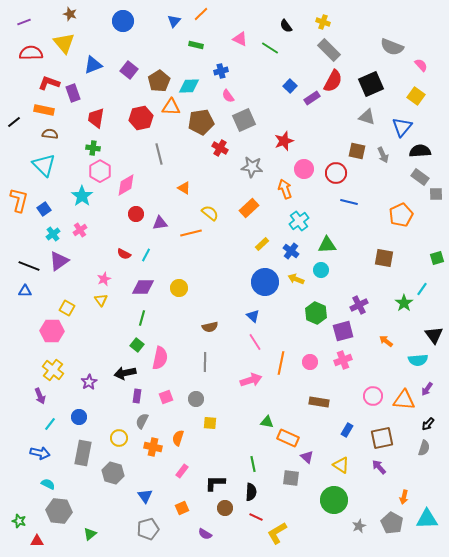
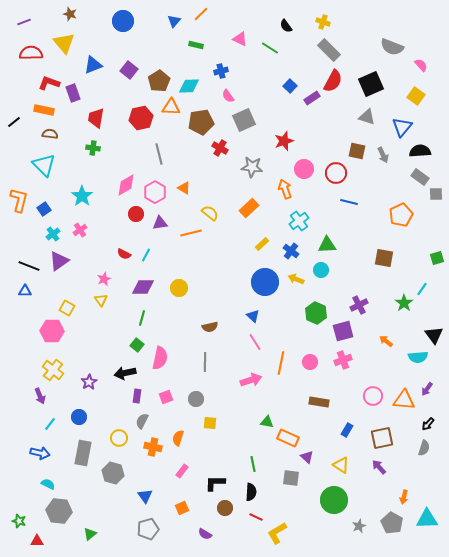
pink hexagon at (100, 171): moved 55 px right, 21 px down
cyan semicircle at (418, 360): moved 3 px up
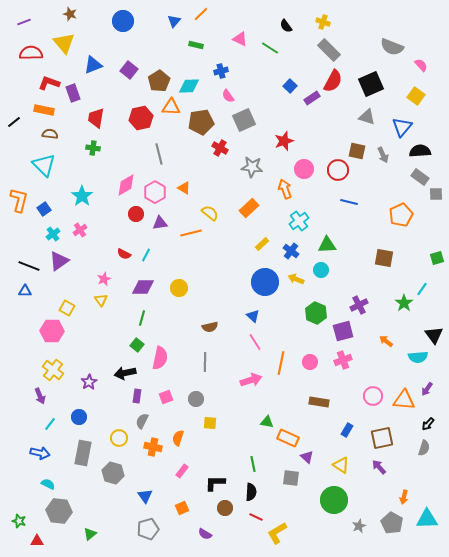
red circle at (336, 173): moved 2 px right, 3 px up
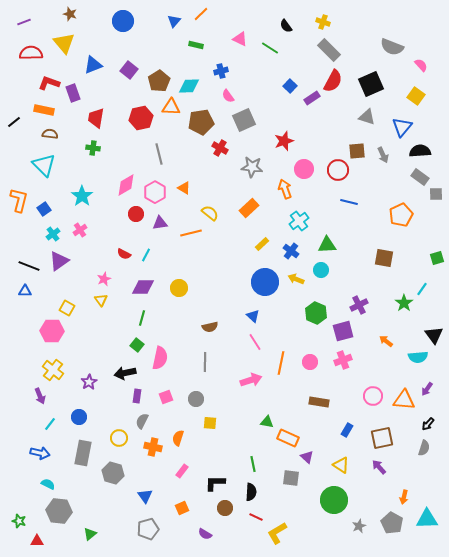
brown square at (357, 151): rotated 18 degrees counterclockwise
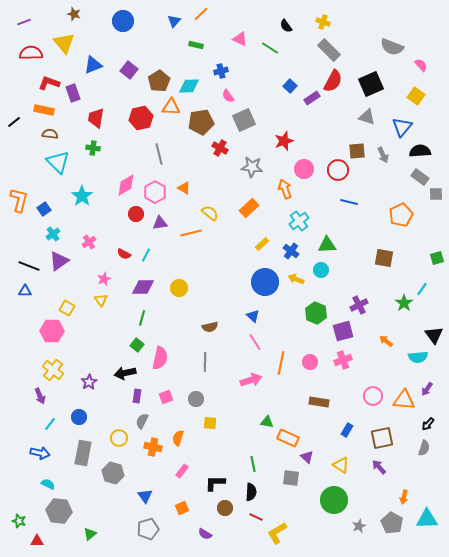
brown star at (70, 14): moved 4 px right
cyan triangle at (44, 165): moved 14 px right, 3 px up
pink cross at (80, 230): moved 9 px right, 12 px down
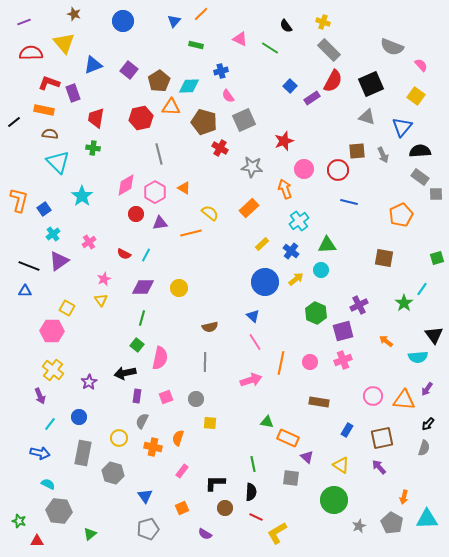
brown pentagon at (201, 122): moved 3 px right; rotated 25 degrees clockwise
yellow arrow at (296, 279): rotated 119 degrees clockwise
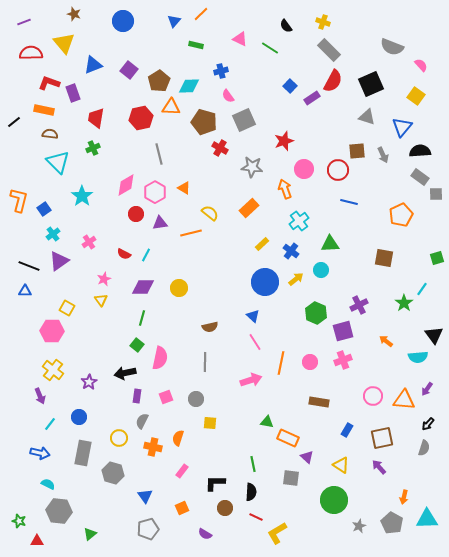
green cross at (93, 148): rotated 32 degrees counterclockwise
green triangle at (327, 245): moved 3 px right, 1 px up
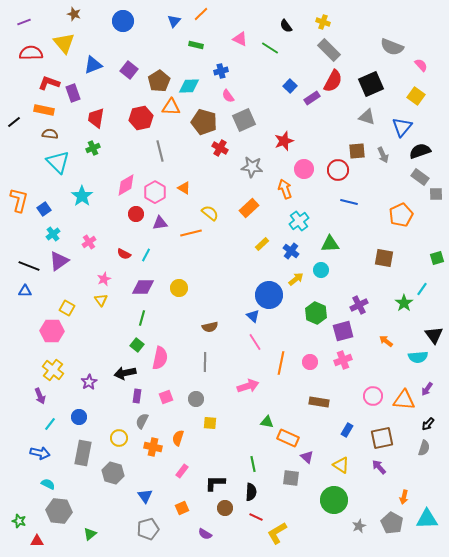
black semicircle at (420, 151): rotated 15 degrees counterclockwise
gray line at (159, 154): moved 1 px right, 3 px up
blue circle at (265, 282): moved 4 px right, 13 px down
pink arrow at (251, 380): moved 3 px left, 6 px down
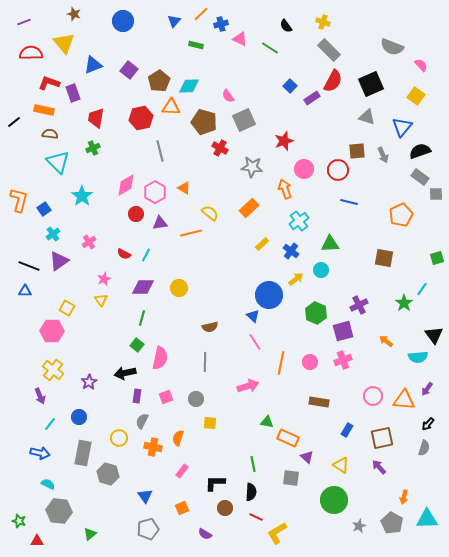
blue cross at (221, 71): moved 47 px up
gray hexagon at (113, 473): moved 5 px left, 1 px down
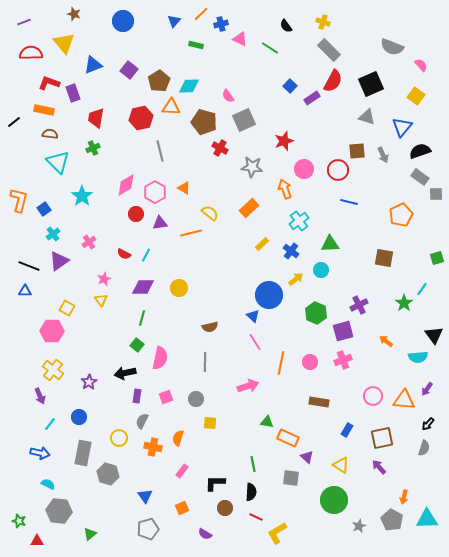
gray pentagon at (392, 523): moved 3 px up
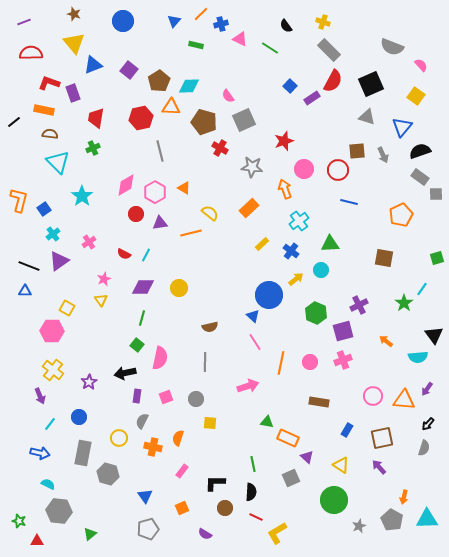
yellow triangle at (64, 43): moved 10 px right
gray square at (291, 478): rotated 30 degrees counterclockwise
